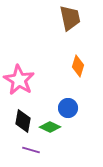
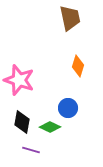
pink star: rotated 12 degrees counterclockwise
black diamond: moved 1 px left, 1 px down
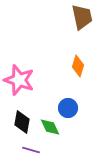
brown trapezoid: moved 12 px right, 1 px up
green diamond: rotated 40 degrees clockwise
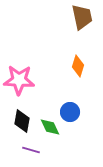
pink star: rotated 16 degrees counterclockwise
blue circle: moved 2 px right, 4 px down
black diamond: moved 1 px up
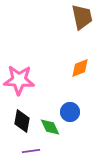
orange diamond: moved 2 px right, 2 px down; rotated 50 degrees clockwise
purple line: moved 1 px down; rotated 24 degrees counterclockwise
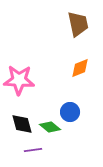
brown trapezoid: moved 4 px left, 7 px down
black diamond: moved 3 px down; rotated 25 degrees counterclockwise
green diamond: rotated 25 degrees counterclockwise
purple line: moved 2 px right, 1 px up
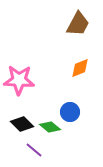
brown trapezoid: rotated 40 degrees clockwise
black diamond: rotated 30 degrees counterclockwise
purple line: moved 1 px right; rotated 48 degrees clockwise
